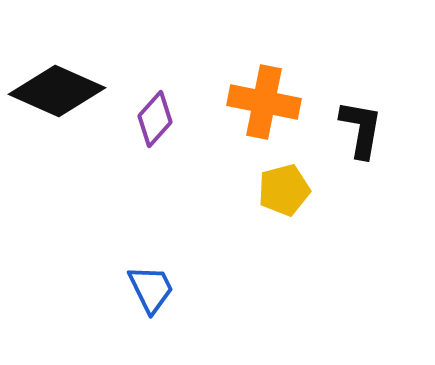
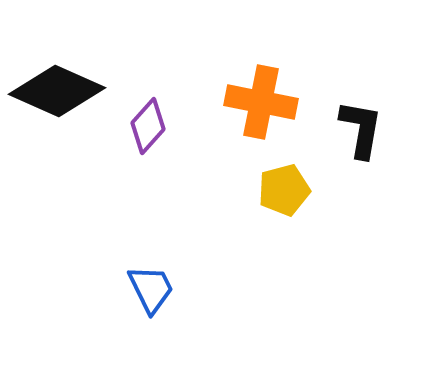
orange cross: moved 3 px left
purple diamond: moved 7 px left, 7 px down
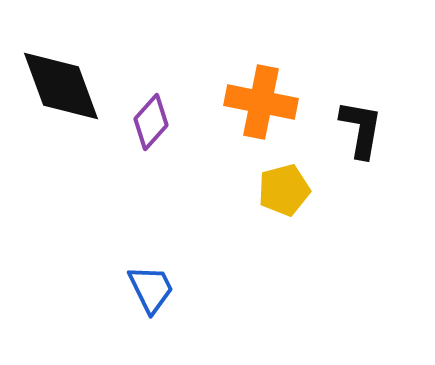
black diamond: moved 4 px right, 5 px up; rotated 46 degrees clockwise
purple diamond: moved 3 px right, 4 px up
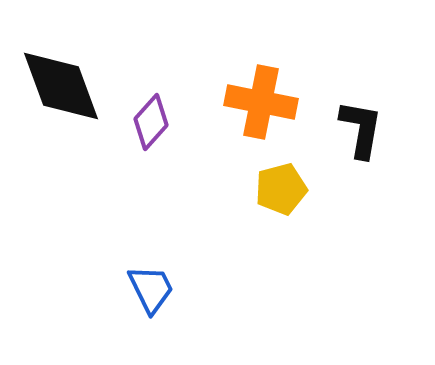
yellow pentagon: moved 3 px left, 1 px up
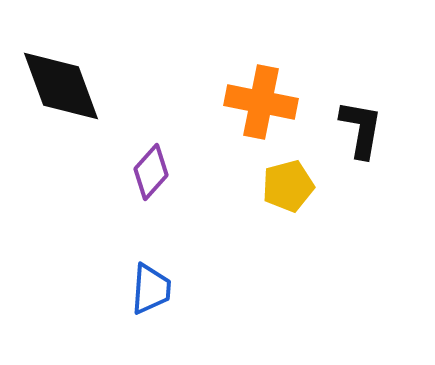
purple diamond: moved 50 px down
yellow pentagon: moved 7 px right, 3 px up
blue trapezoid: rotated 30 degrees clockwise
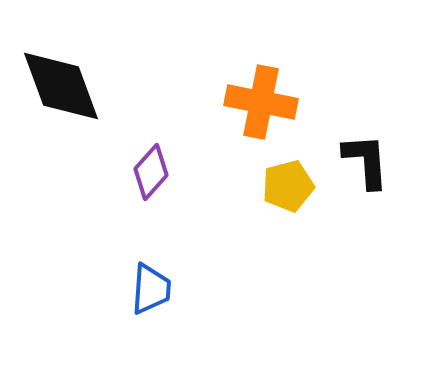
black L-shape: moved 5 px right, 32 px down; rotated 14 degrees counterclockwise
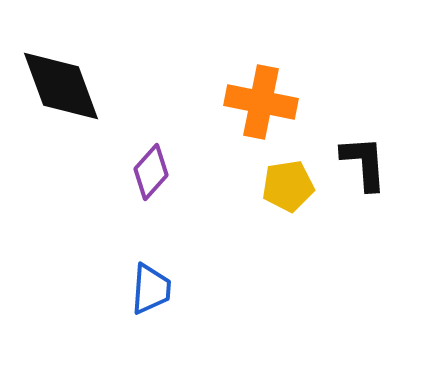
black L-shape: moved 2 px left, 2 px down
yellow pentagon: rotated 6 degrees clockwise
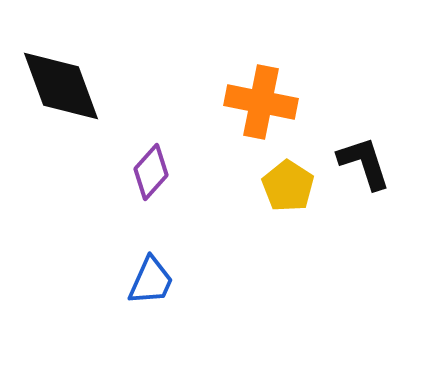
black L-shape: rotated 14 degrees counterclockwise
yellow pentagon: rotated 30 degrees counterclockwise
blue trapezoid: moved 8 px up; rotated 20 degrees clockwise
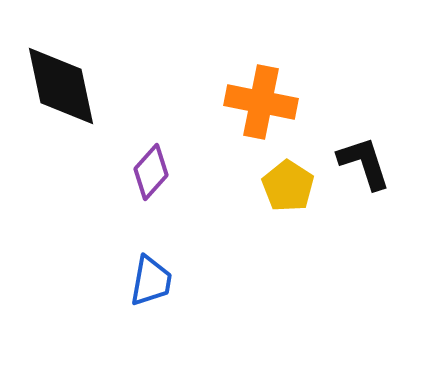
black diamond: rotated 8 degrees clockwise
blue trapezoid: rotated 14 degrees counterclockwise
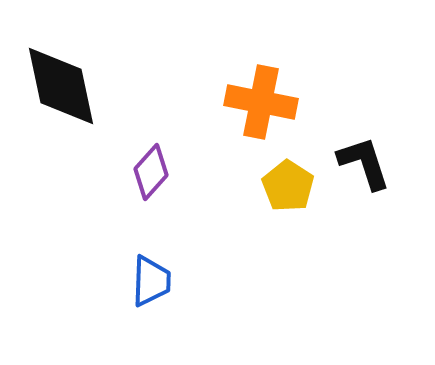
blue trapezoid: rotated 8 degrees counterclockwise
